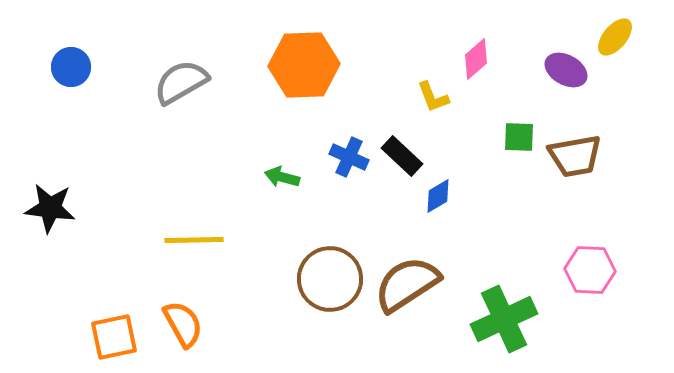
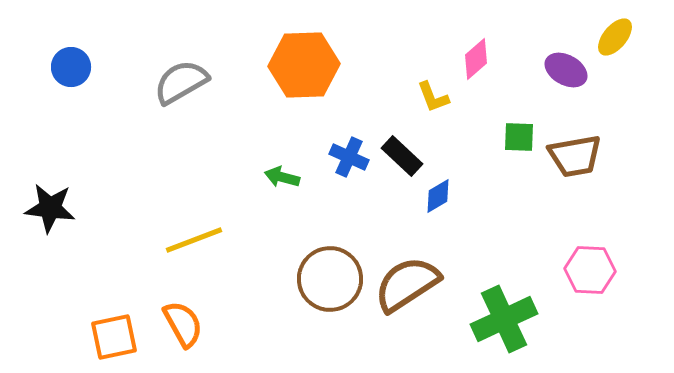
yellow line: rotated 20 degrees counterclockwise
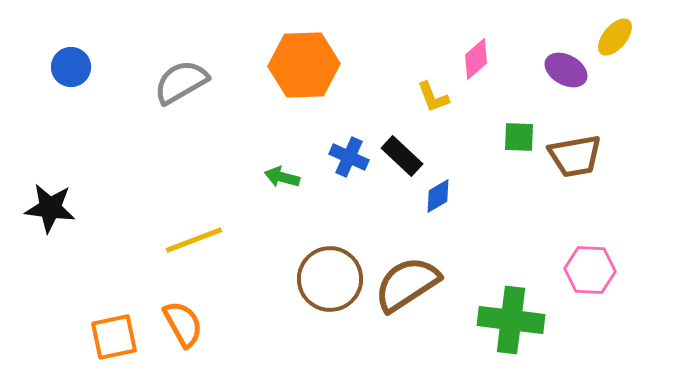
green cross: moved 7 px right, 1 px down; rotated 32 degrees clockwise
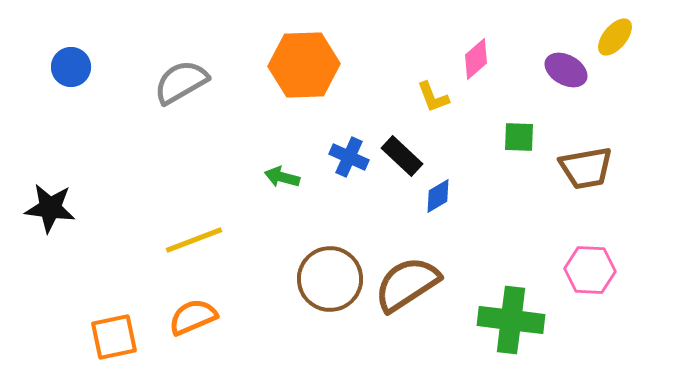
brown trapezoid: moved 11 px right, 12 px down
orange semicircle: moved 10 px right, 7 px up; rotated 84 degrees counterclockwise
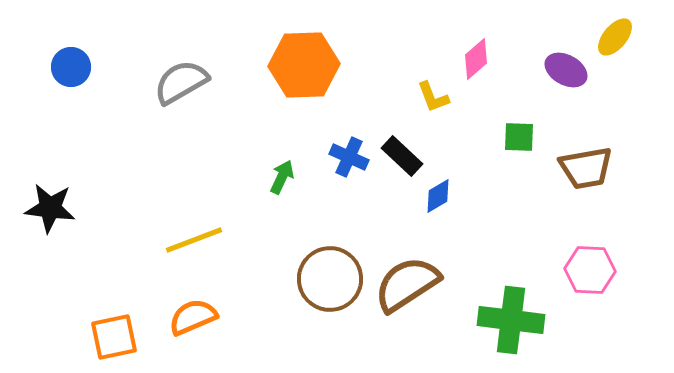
green arrow: rotated 100 degrees clockwise
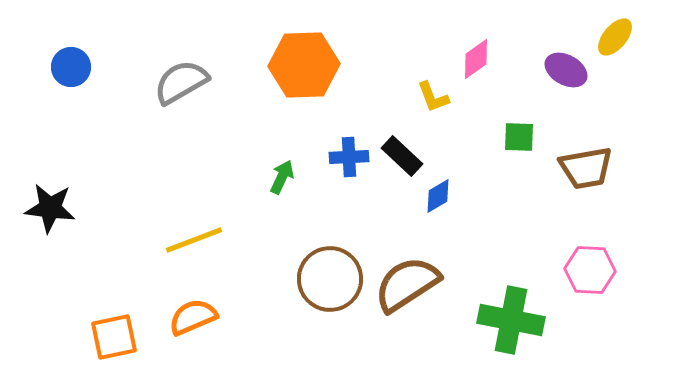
pink diamond: rotated 6 degrees clockwise
blue cross: rotated 27 degrees counterclockwise
green cross: rotated 4 degrees clockwise
